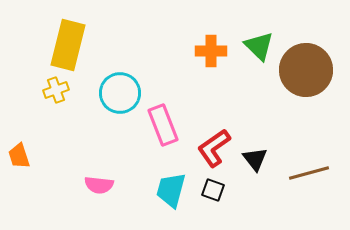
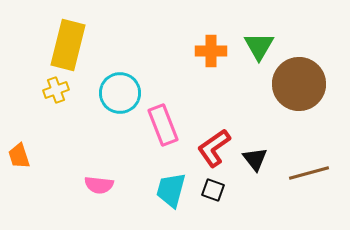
green triangle: rotated 16 degrees clockwise
brown circle: moved 7 px left, 14 px down
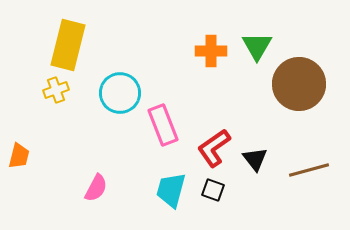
green triangle: moved 2 px left
orange trapezoid: rotated 148 degrees counterclockwise
brown line: moved 3 px up
pink semicircle: moved 3 px left, 3 px down; rotated 68 degrees counterclockwise
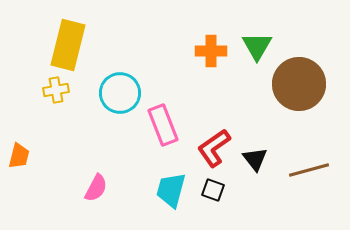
yellow cross: rotated 10 degrees clockwise
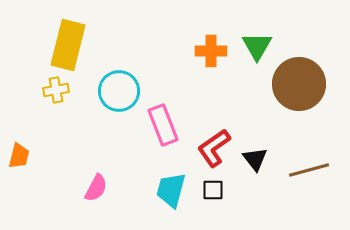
cyan circle: moved 1 px left, 2 px up
black square: rotated 20 degrees counterclockwise
